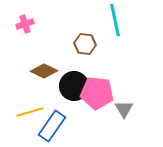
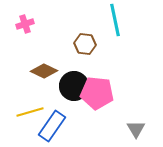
gray triangle: moved 12 px right, 20 px down
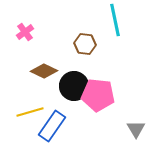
pink cross: moved 8 px down; rotated 18 degrees counterclockwise
pink pentagon: moved 1 px right, 2 px down
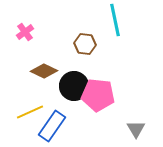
yellow line: rotated 8 degrees counterclockwise
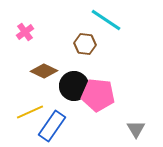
cyan line: moved 9 px left; rotated 44 degrees counterclockwise
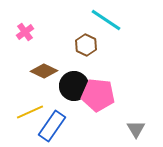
brown hexagon: moved 1 px right, 1 px down; rotated 20 degrees clockwise
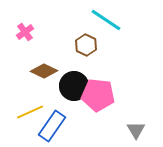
gray triangle: moved 1 px down
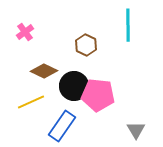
cyan line: moved 22 px right, 5 px down; rotated 56 degrees clockwise
yellow line: moved 1 px right, 10 px up
blue rectangle: moved 10 px right
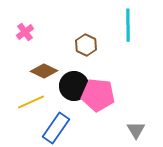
blue rectangle: moved 6 px left, 2 px down
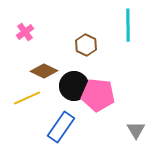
yellow line: moved 4 px left, 4 px up
blue rectangle: moved 5 px right, 1 px up
